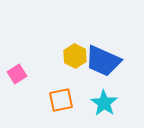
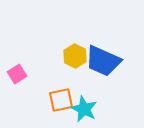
cyan star: moved 20 px left, 6 px down; rotated 8 degrees counterclockwise
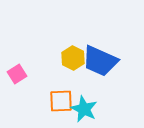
yellow hexagon: moved 2 px left, 2 px down
blue trapezoid: moved 3 px left
orange square: moved 1 px down; rotated 10 degrees clockwise
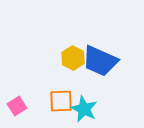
pink square: moved 32 px down
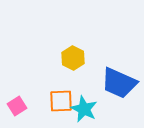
blue trapezoid: moved 19 px right, 22 px down
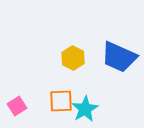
blue trapezoid: moved 26 px up
cyan star: moved 1 px right; rotated 16 degrees clockwise
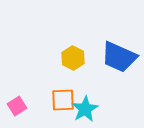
orange square: moved 2 px right, 1 px up
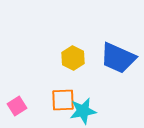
blue trapezoid: moved 1 px left, 1 px down
cyan star: moved 2 px left, 2 px down; rotated 20 degrees clockwise
